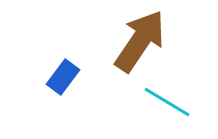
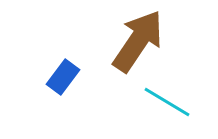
brown arrow: moved 2 px left
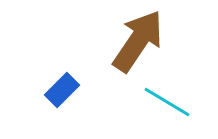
blue rectangle: moved 1 px left, 13 px down; rotated 8 degrees clockwise
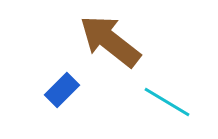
brown arrow: moved 28 px left; rotated 86 degrees counterclockwise
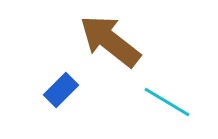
blue rectangle: moved 1 px left
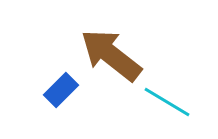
brown arrow: moved 1 px right, 14 px down
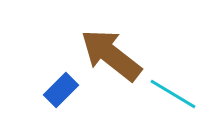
cyan line: moved 6 px right, 8 px up
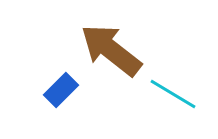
brown arrow: moved 5 px up
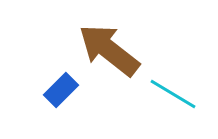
brown arrow: moved 2 px left
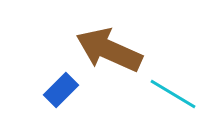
brown arrow: rotated 14 degrees counterclockwise
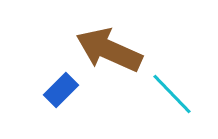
cyan line: moved 1 px left; rotated 15 degrees clockwise
